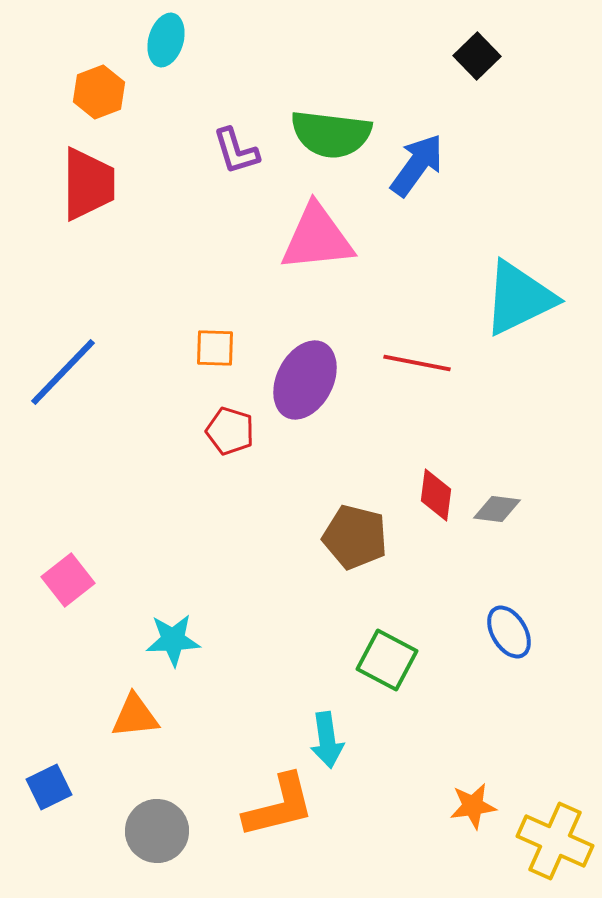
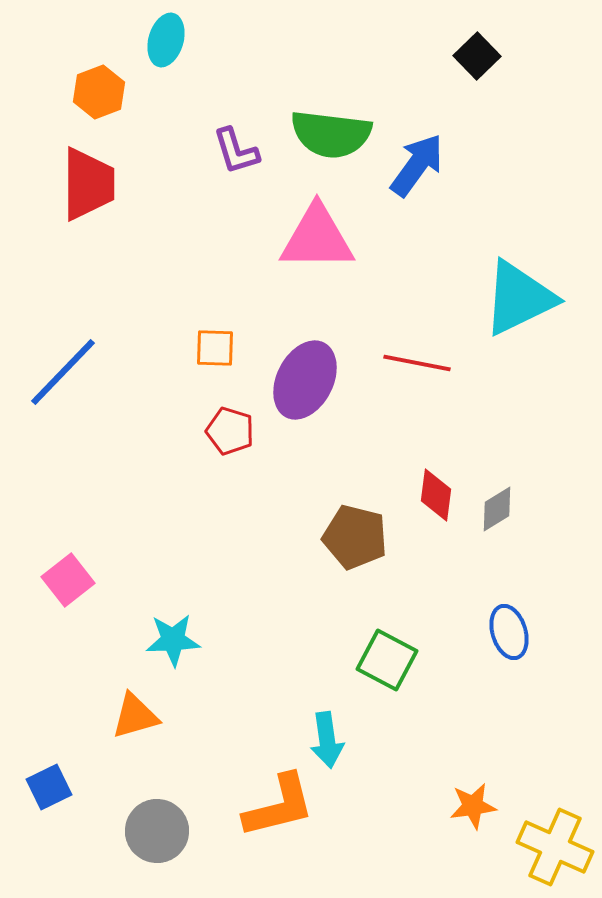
pink triangle: rotated 6 degrees clockwise
gray diamond: rotated 39 degrees counterclockwise
blue ellipse: rotated 14 degrees clockwise
orange triangle: rotated 10 degrees counterclockwise
yellow cross: moved 6 px down
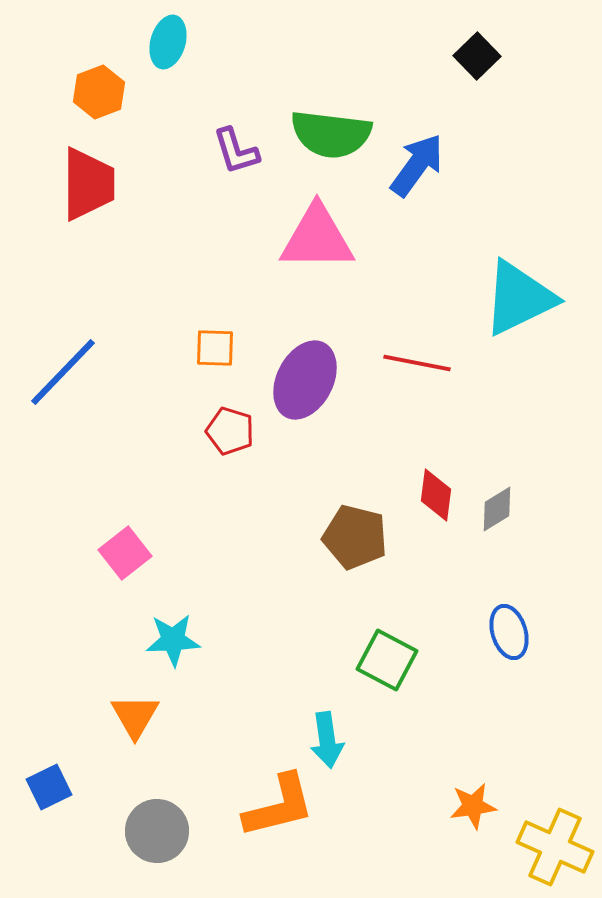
cyan ellipse: moved 2 px right, 2 px down
pink square: moved 57 px right, 27 px up
orange triangle: rotated 44 degrees counterclockwise
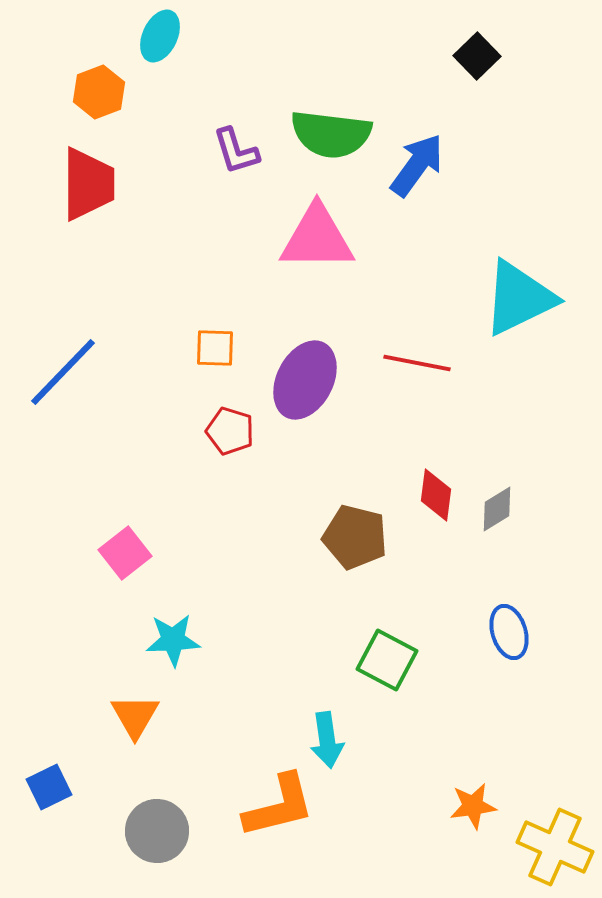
cyan ellipse: moved 8 px left, 6 px up; rotated 9 degrees clockwise
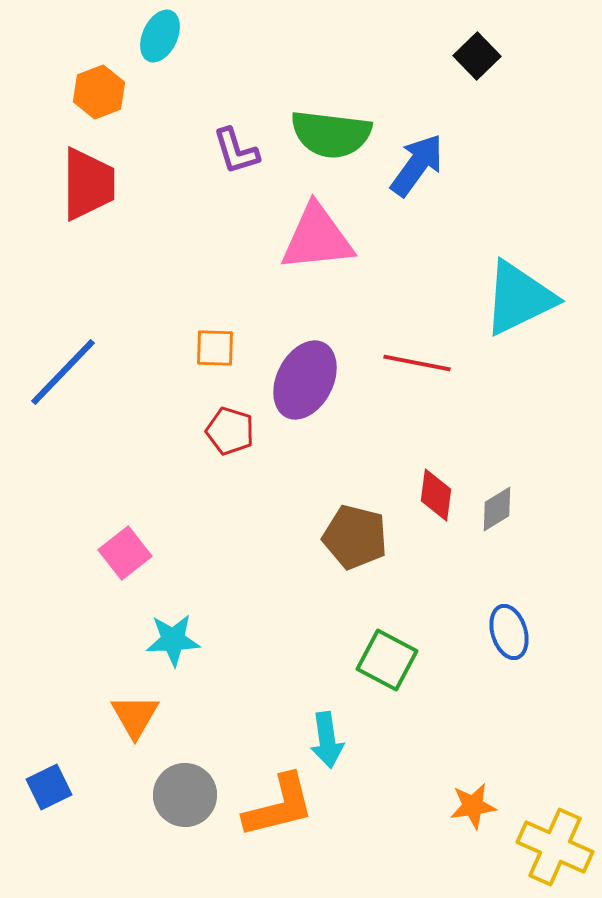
pink triangle: rotated 6 degrees counterclockwise
gray circle: moved 28 px right, 36 px up
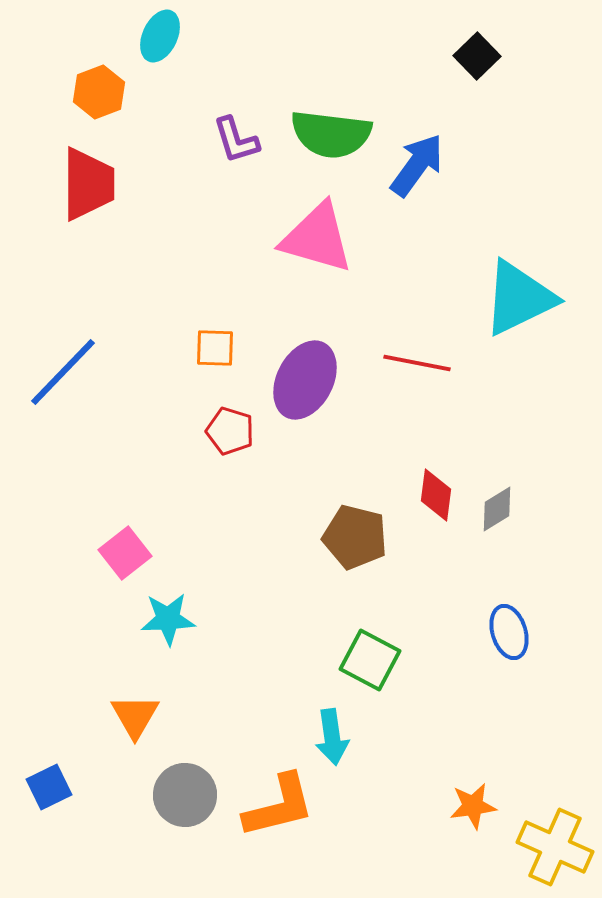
purple L-shape: moved 11 px up
pink triangle: rotated 22 degrees clockwise
cyan star: moved 5 px left, 21 px up
green square: moved 17 px left
cyan arrow: moved 5 px right, 3 px up
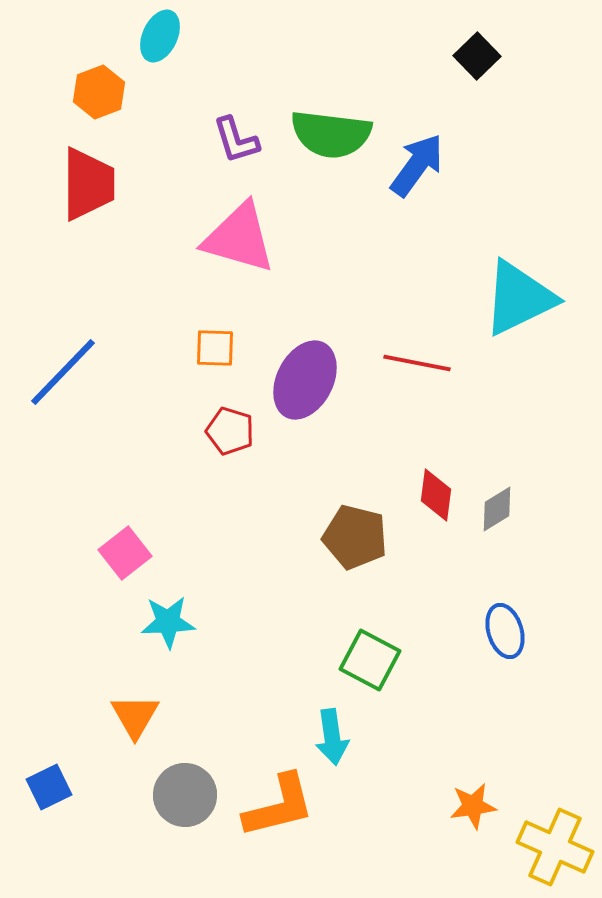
pink triangle: moved 78 px left
cyan star: moved 3 px down
blue ellipse: moved 4 px left, 1 px up
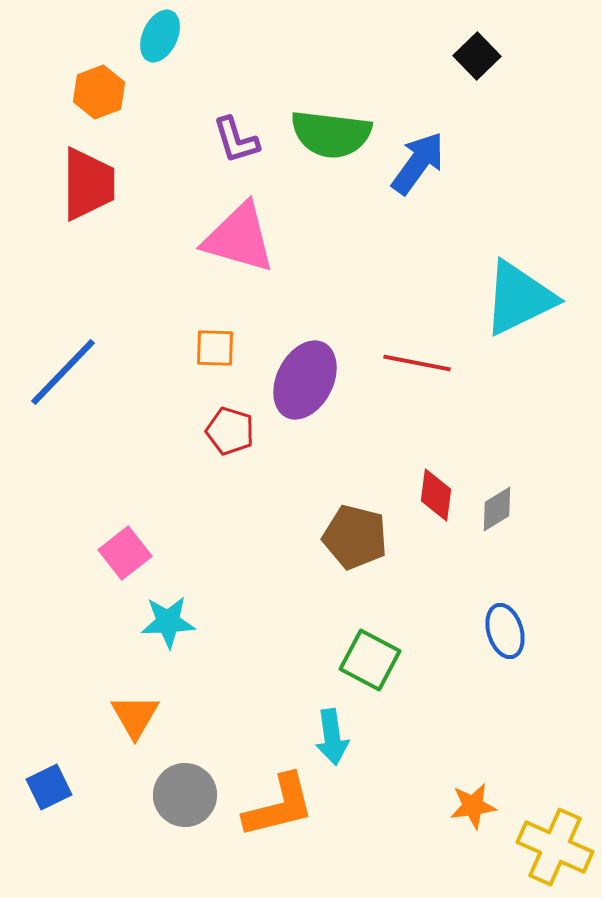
blue arrow: moved 1 px right, 2 px up
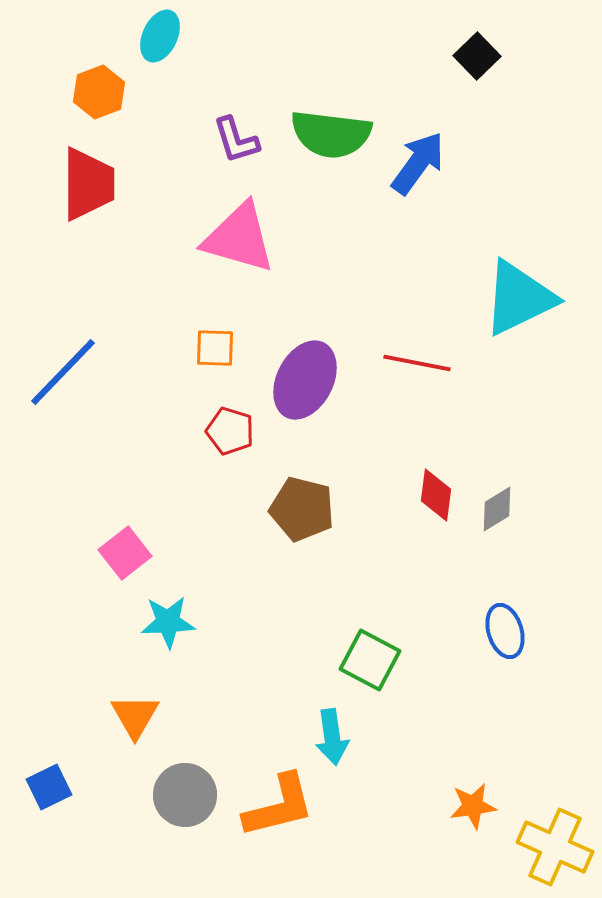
brown pentagon: moved 53 px left, 28 px up
